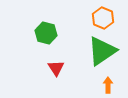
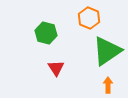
orange hexagon: moved 14 px left
green triangle: moved 5 px right
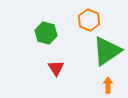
orange hexagon: moved 2 px down
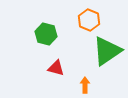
green hexagon: moved 1 px down
red triangle: rotated 42 degrees counterclockwise
orange arrow: moved 23 px left
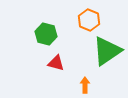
red triangle: moved 5 px up
